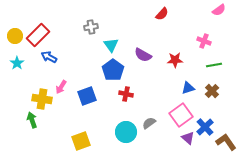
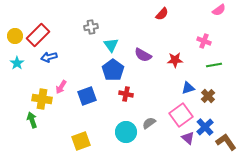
blue arrow: rotated 42 degrees counterclockwise
brown cross: moved 4 px left, 5 px down
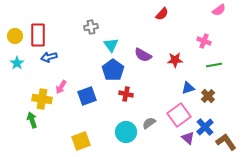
red rectangle: rotated 45 degrees counterclockwise
pink square: moved 2 px left
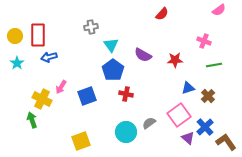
yellow cross: rotated 18 degrees clockwise
